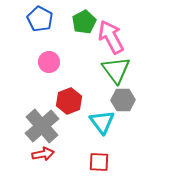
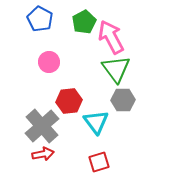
green triangle: moved 1 px up
red hexagon: rotated 15 degrees clockwise
cyan triangle: moved 6 px left
red square: rotated 20 degrees counterclockwise
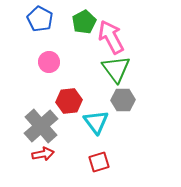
gray cross: moved 1 px left
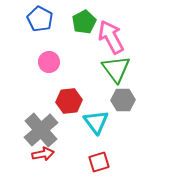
gray cross: moved 4 px down
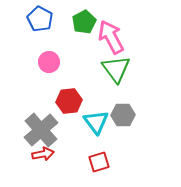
gray hexagon: moved 15 px down
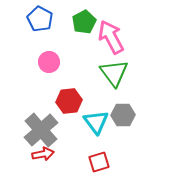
green triangle: moved 2 px left, 4 px down
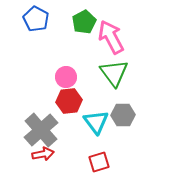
blue pentagon: moved 4 px left
pink circle: moved 17 px right, 15 px down
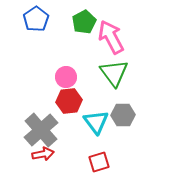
blue pentagon: rotated 10 degrees clockwise
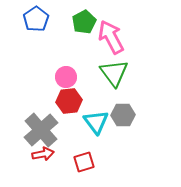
red square: moved 15 px left
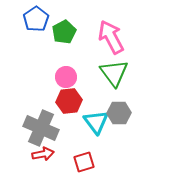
green pentagon: moved 20 px left, 10 px down
gray hexagon: moved 4 px left, 2 px up
gray cross: moved 2 px up; rotated 24 degrees counterclockwise
